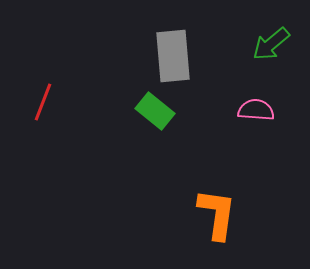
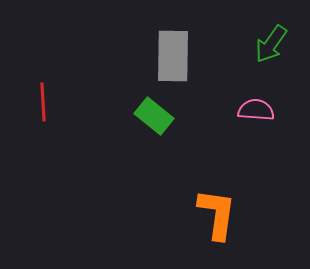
green arrow: rotated 15 degrees counterclockwise
gray rectangle: rotated 6 degrees clockwise
red line: rotated 24 degrees counterclockwise
green rectangle: moved 1 px left, 5 px down
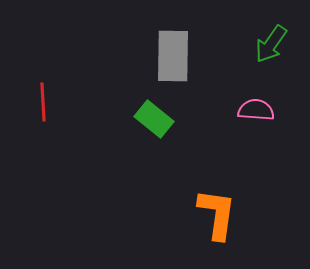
green rectangle: moved 3 px down
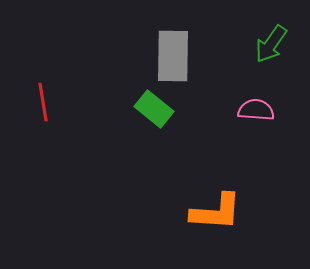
red line: rotated 6 degrees counterclockwise
green rectangle: moved 10 px up
orange L-shape: moved 1 px left, 2 px up; rotated 86 degrees clockwise
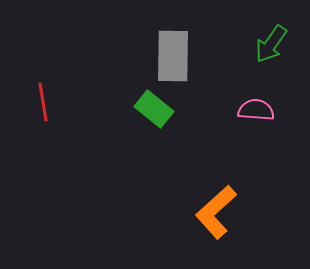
orange L-shape: rotated 134 degrees clockwise
